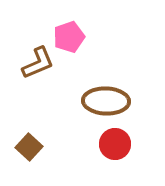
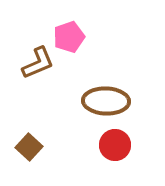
red circle: moved 1 px down
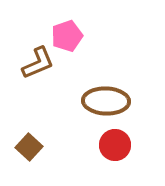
pink pentagon: moved 2 px left, 1 px up
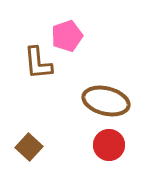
brown L-shape: rotated 108 degrees clockwise
brown ellipse: rotated 12 degrees clockwise
red circle: moved 6 px left
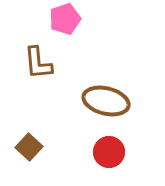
pink pentagon: moved 2 px left, 17 px up
red circle: moved 7 px down
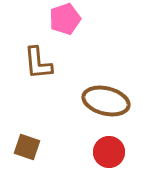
brown square: moved 2 px left; rotated 24 degrees counterclockwise
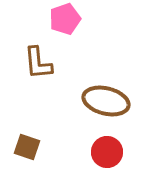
red circle: moved 2 px left
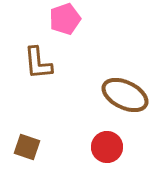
brown ellipse: moved 19 px right, 6 px up; rotated 12 degrees clockwise
red circle: moved 5 px up
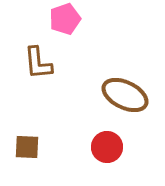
brown square: rotated 16 degrees counterclockwise
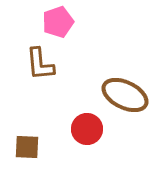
pink pentagon: moved 7 px left, 3 px down
brown L-shape: moved 2 px right, 1 px down
red circle: moved 20 px left, 18 px up
